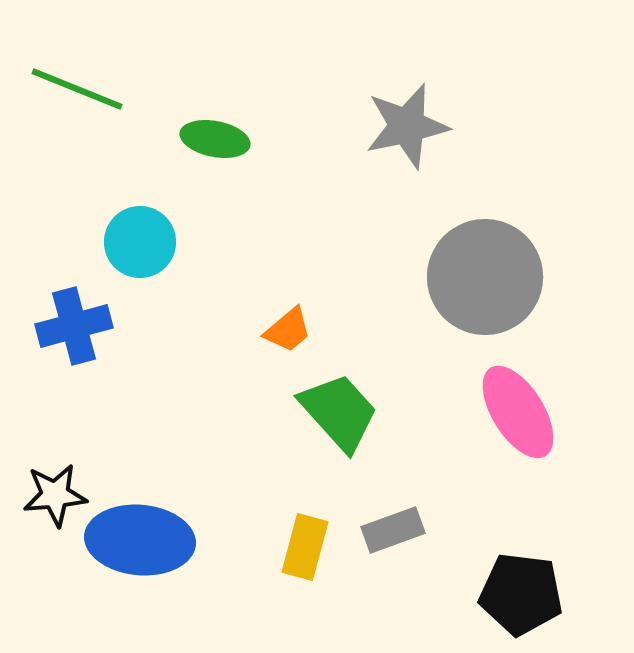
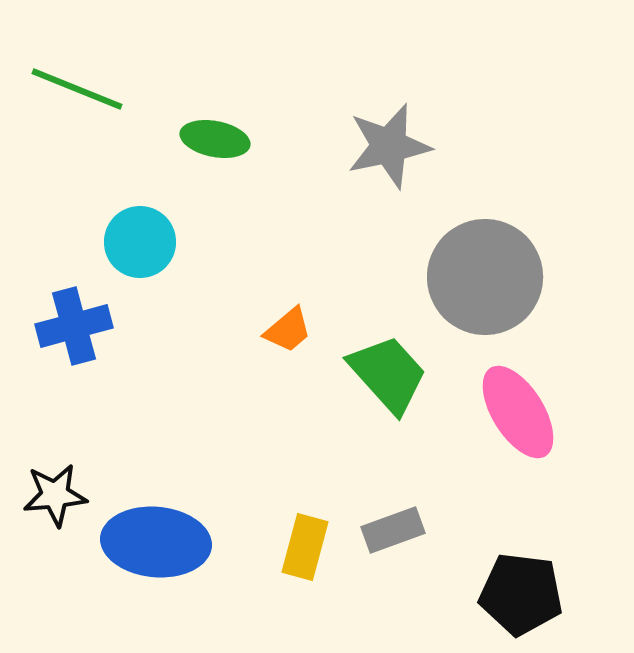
gray star: moved 18 px left, 20 px down
green trapezoid: moved 49 px right, 38 px up
blue ellipse: moved 16 px right, 2 px down
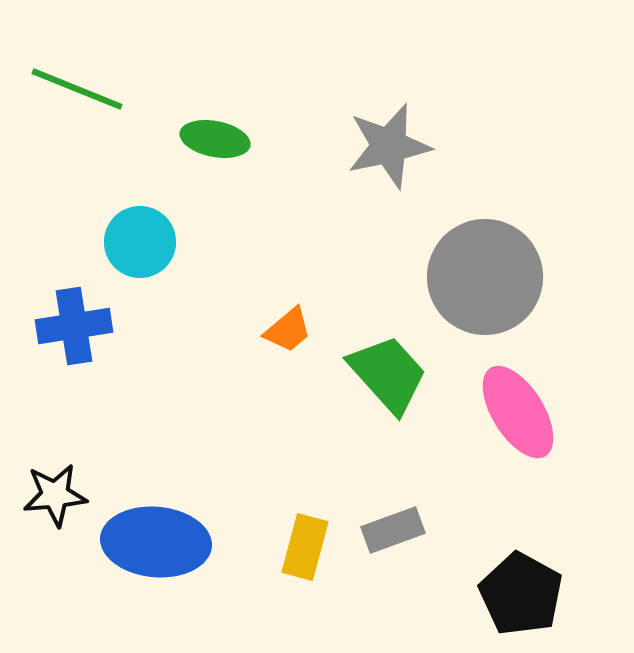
blue cross: rotated 6 degrees clockwise
black pentagon: rotated 22 degrees clockwise
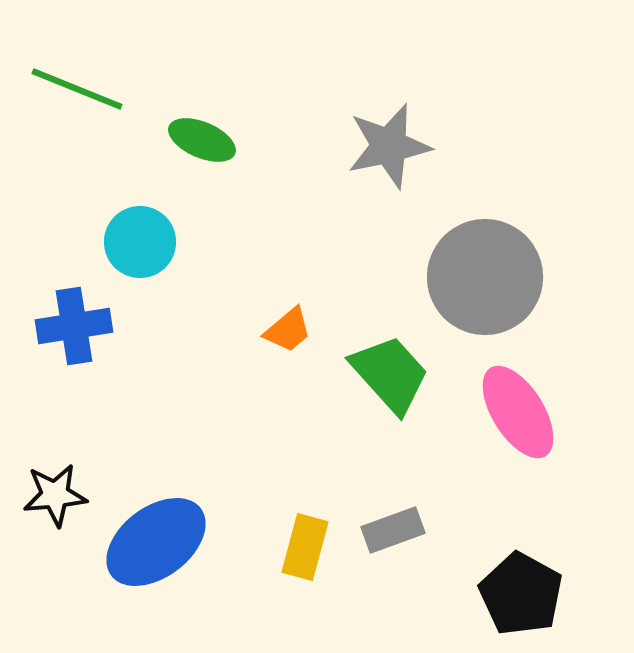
green ellipse: moved 13 px left, 1 px down; rotated 12 degrees clockwise
green trapezoid: moved 2 px right
blue ellipse: rotated 42 degrees counterclockwise
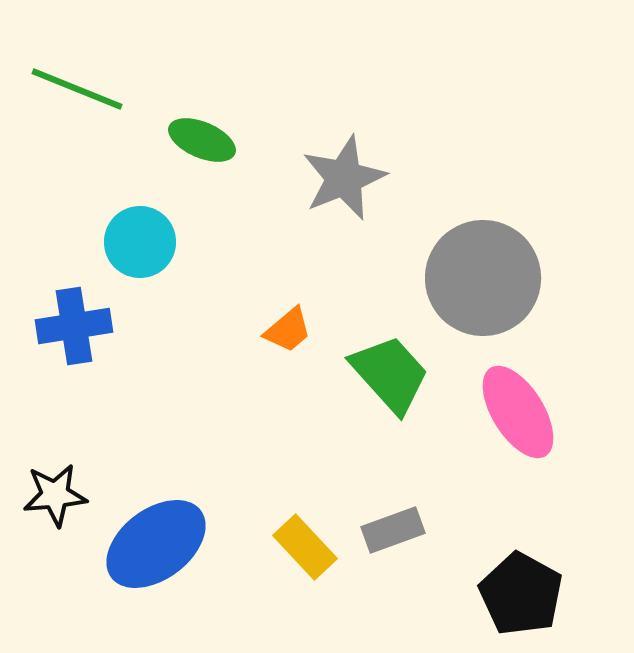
gray star: moved 45 px left, 32 px down; rotated 10 degrees counterclockwise
gray circle: moved 2 px left, 1 px down
blue ellipse: moved 2 px down
yellow rectangle: rotated 58 degrees counterclockwise
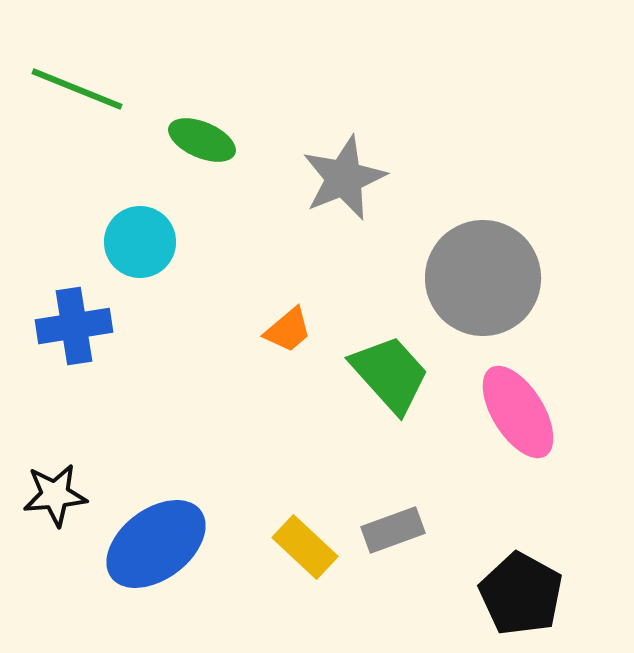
yellow rectangle: rotated 4 degrees counterclockwise
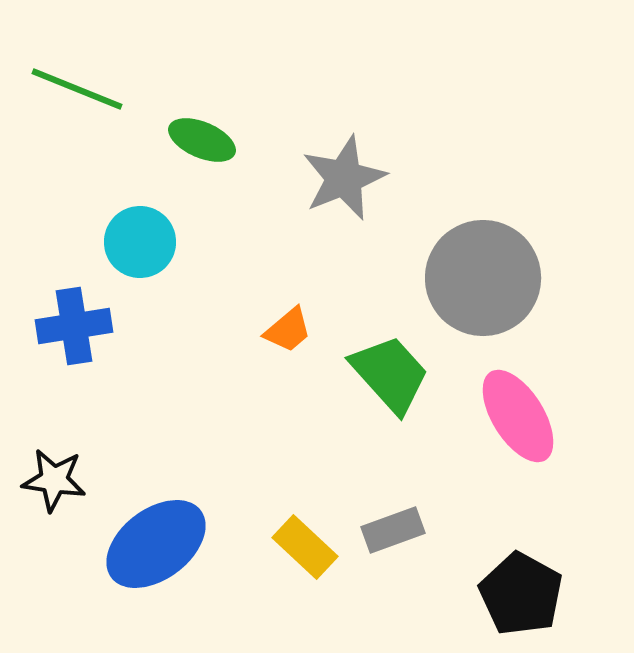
pink ellipse: moved 4 px down
black star: moved 1 px left, 15 px up; rotated 14 degrees clockwise
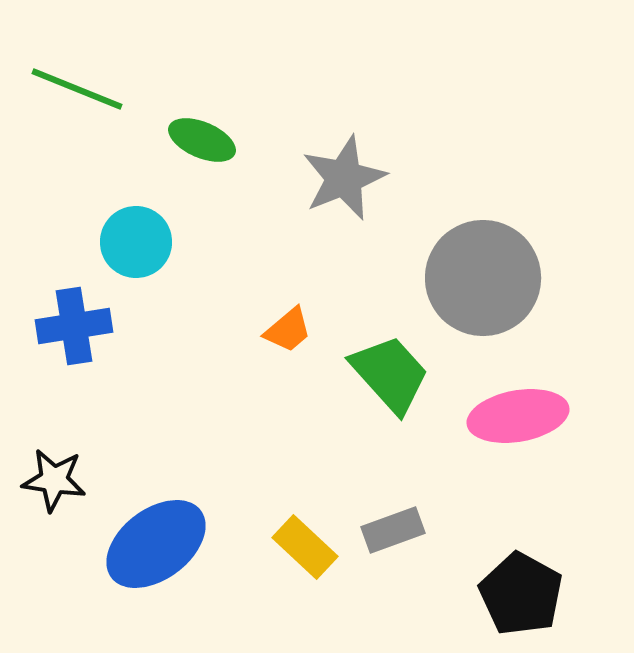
cyan circle: moved 4 px left
pink ellipse: rotated 68 degrees counterclockwise
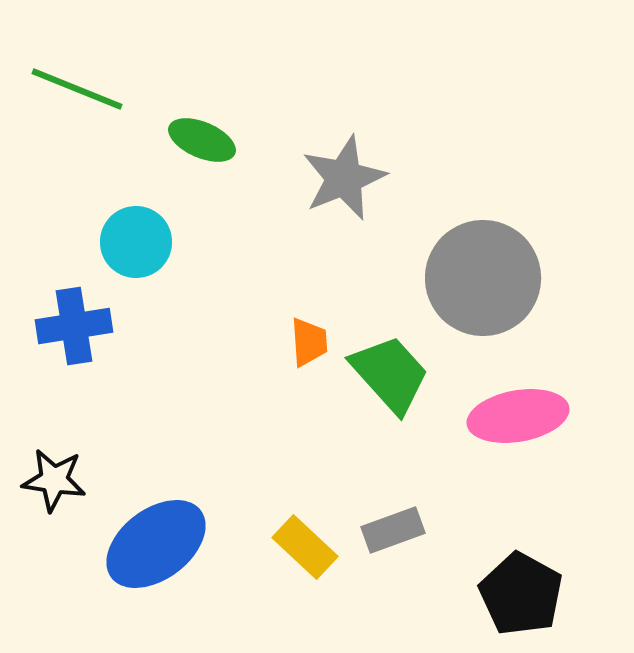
orange trapezoid: moved 21 px right, 12 px down; rotated 54 degrees counterclockwise
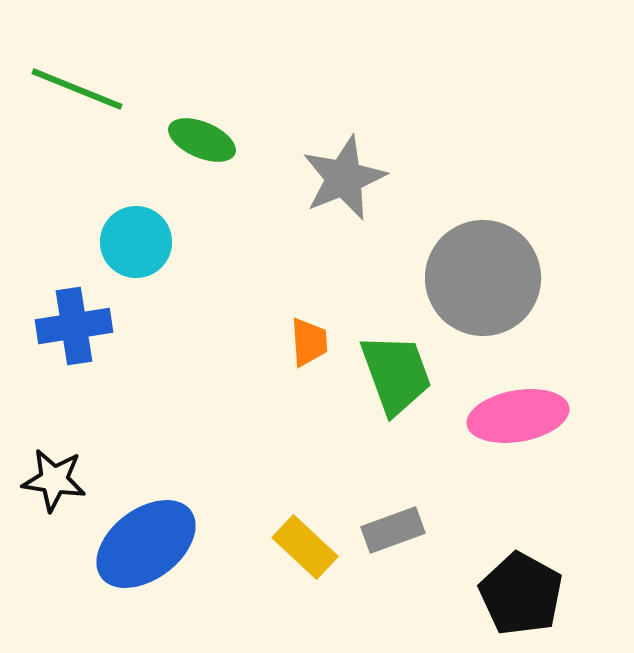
green trapezoid: moved 6 px right; rotated 22 degrees clockwise
blue ellipse: moved 10 px left
